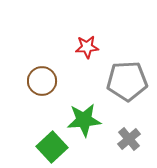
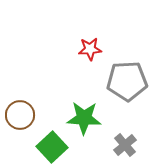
red star: moved 3 px right, 2 px down
brown circle: moved 22 px left, 34 px down
green star: moved 2 px up; rotated 8 degrees clockwise
gray cross: moved 4 px left, 6 px down
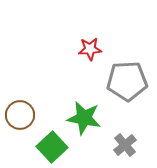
green star: rotated 8 degrees clockwise
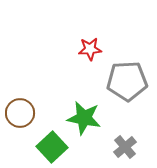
brown circle: moved 2 px up
gray cross: moved 2 px down
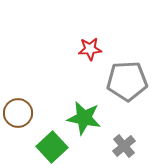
brown circle: moved 2 px left
gray cross: moved 1 px left, 1 px up
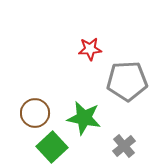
brown circle: moved 17 px right
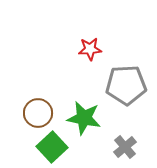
gray pentagon: moved 1 px left, 4 px down
brown circle: moved 3 px right
gray cross: moved 1 px right, 1 px down
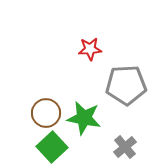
brown circle: moved 8 px right
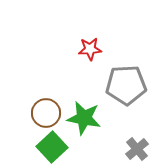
gray cross: moved 12 px right, 2 px down
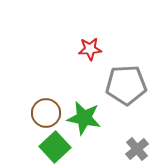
green square: moved 3 px right
